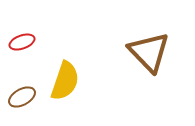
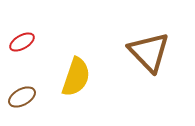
red ellipse: rotated 10 degrees counterclockwise
yellow semicircle: moved 11 px right, 4 px up
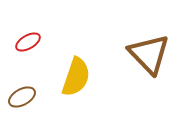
red ellipse: moved 6 px right
brown triangle: moved 2 px down
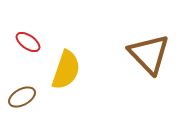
red ellipse: rotated 65 degrees clockwise
yellow semicircle: moved 10 px left, 7 px up
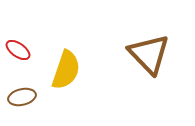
red ellipse: moved 10 px left, 8 px down
brown ellipse: rotated 16 degrees clockwise
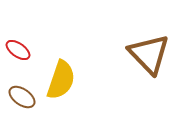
yellow semicircle: moved 5 px left, 10 px down
brown ellipse: rotated 48 degrees clockwise
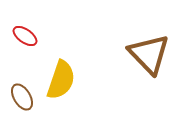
red ellipse: moved 7 px right, 14 px up
brown ellipse: rotated 24 degrees clockwise
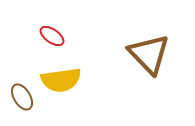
red ellipse: moved 27 px right
yellow semicircle: rotated 63 degrees clockwise
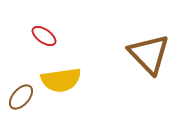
red ellipse: moved 8 px left
brown ellipse: moved 1 px left; rotated 72 degrees clockwise
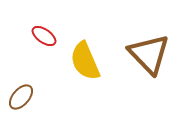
yellow semicircle: moved 24 px right, 19 px up; rotated 75 degrees clockwise
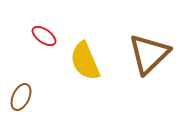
brown triangle: rotated 30 degrees clockwise
brown ellipse: rotated 16 degrees counterclockwise
